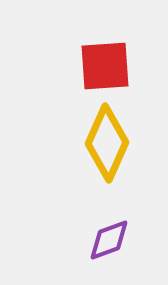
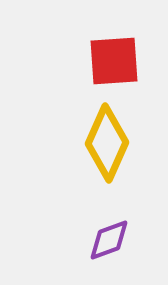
red square: moved 9 px right, 5 px up
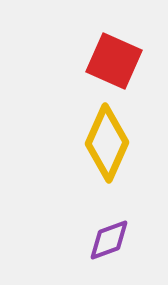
red square: rotated 28 degrees clockwise
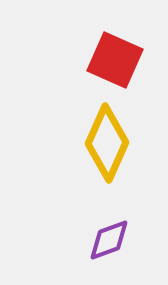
red square: moved 1 px right, 1 px up
